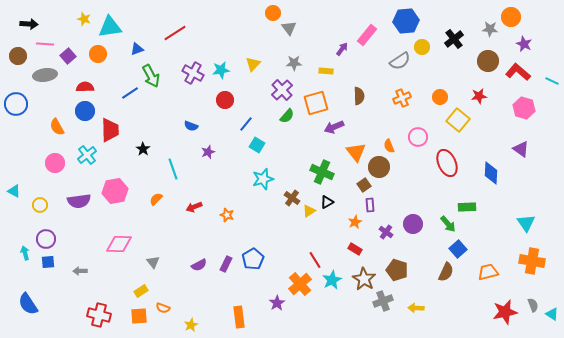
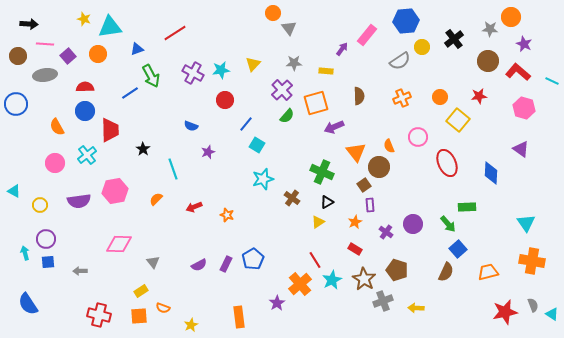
yellow triangle at (309, 211): moved 9 px right, 11 px down
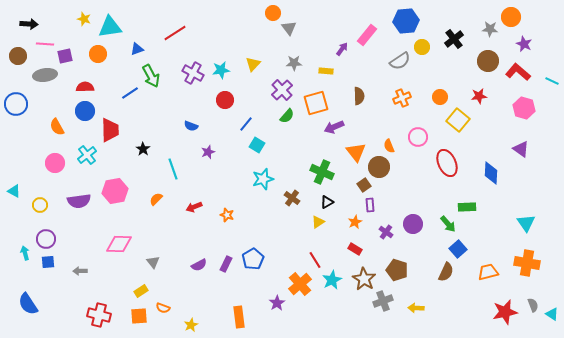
purple square at (68, 56): moved 3 px left; rotated 28 degrees clockwise
orange cross at (532, 261): moved 5 px left, 2 px down
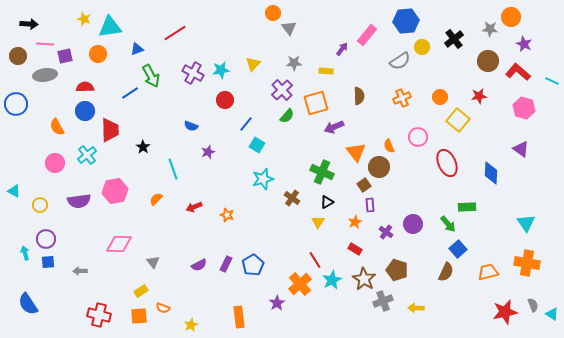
black star at (143, 149): moved 2 px up
yellow triangle at (318, 222): rotated 24 degrees counterclockwise
blue pentagon at (253, 259): moved 6 px down
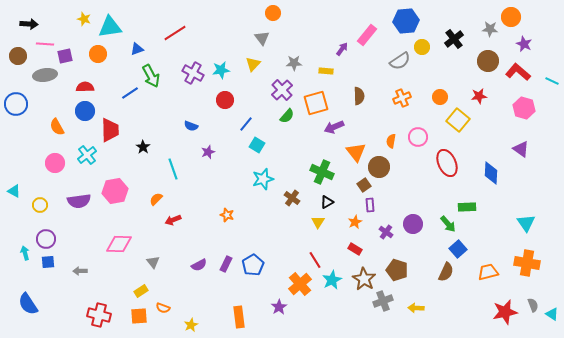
gray triangle at (289, 28): moved 27 px left, 10 px down
orange semicircle at (389, 146): moved 2 px right, 5 px up; rotated 32 degrees clockwise
red arrow at (194, 207): moved 21 px left, 13 px down
purple star at (277, 303): moved 2 px right, 4 px down
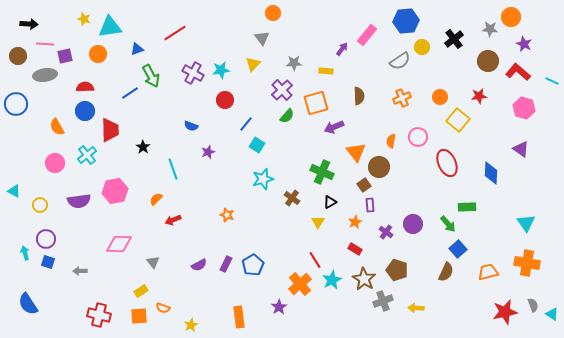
black triangle at (327, 202): moved 3 px right
blue square at (48, 262): rotated 24 degrees clockwise
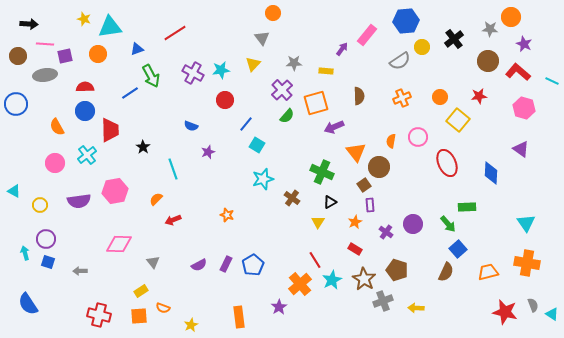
red star at (505, 312): rotated 25 degrees clockwise
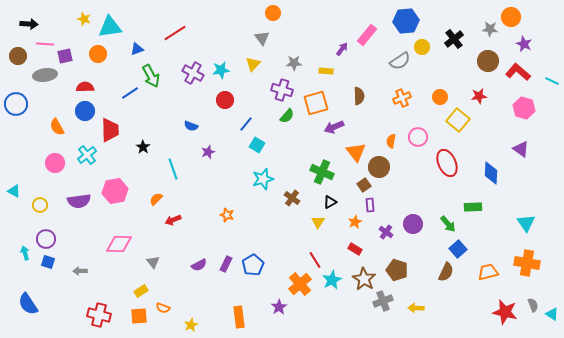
purple cross at (282, 90): rotated 30 degrees counterclockwise
green rectangle at (467, 207): moved 6 px right
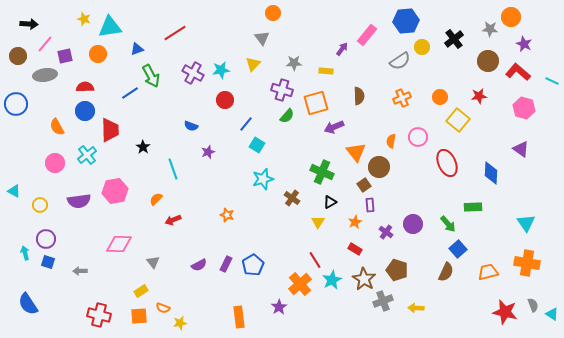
pink line at (45, 44): rotated 54 degrees counterclockwise
yellow star at (191, 325): moved 11 px left, 2 px up; rotated 16 degrees clockwise
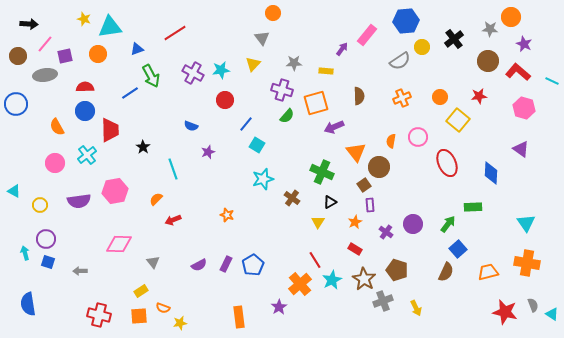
green arrow at (448, 224): rotated 102 degrees counterclockwise
blue semicircle at (28, 304): rotated 25 degrees clockwise
yellow arrow at (416, 308): rotated 119 degrees counterclockwise
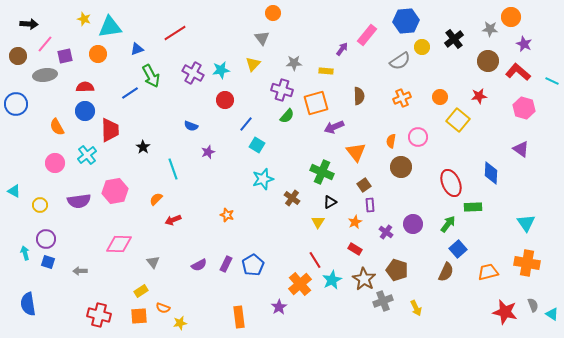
red ellipse at (447, 163): moved 4 px right, 20 px down
brown circle at (379, 167): moved 22 px right
